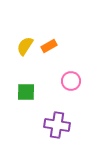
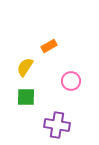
yellow semicircle: moved 21 px down
green square: moved 5 px down
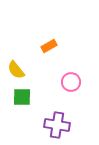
yellow semicircle: moved 9 px left, 3 px down; rotated 72 degrees counterclockwise
pink circle: moved 1 px down
green square: moved 4 px left
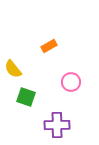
yellow semicircle: moved 3 px left, 1 px up
green square: moved 4 px right; rotated 18 degrees clockwise
purple cross: rotated 10 degrees counterclockwise
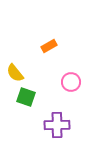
yellow semicircle: moved 2 px right, 4 px down
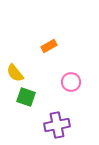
purple cross: rotated 10 degrees counterclockwise
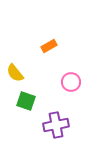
green square: moved 4 px down
purple cross: moved 1 px left
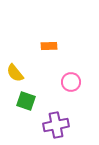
orange rectangle: rotated 28 degrees clockwise
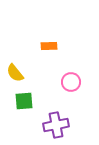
green square: moved 2 px left; rotated 24 degrees counterclockwise
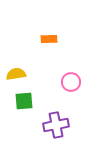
orange rectangle: moved 7 px up
yellow semicircle: moved 1 px right, 1 px down; rotated 120 degrees clockwise
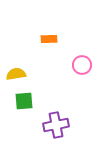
pink circle: moved 11 px right, 17 px up
